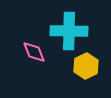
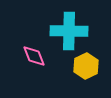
pink diamond: moved 4 px down
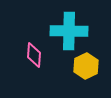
pink diamond: moved 1 px up; rotated 25 degrees clockwise
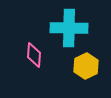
cyan cross: moved 3 px up
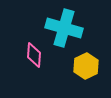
cyan cross: moved 5 px left; rotated 15 degrees clockwise
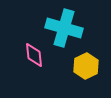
pink diamond: rotated 10 degrees counterclockwise
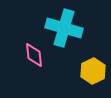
yellow hexagon: moved 7 px right, 5 px down
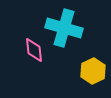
pink diamond: moved 5 px up
